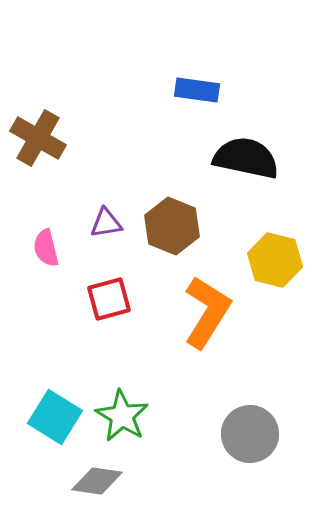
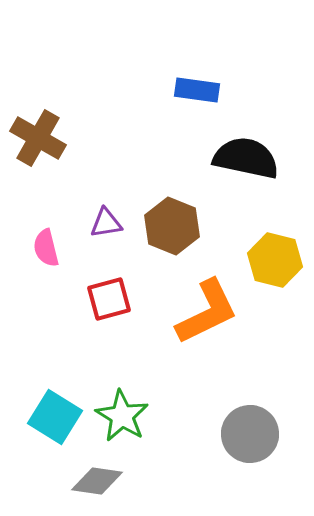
orange L-shape: rotated 32 degrees clockwise
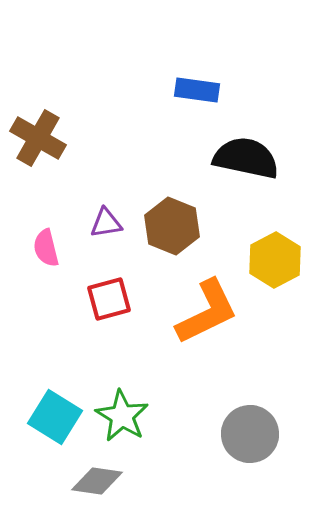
yellow hexagon: rotated 18 degrees clockwise
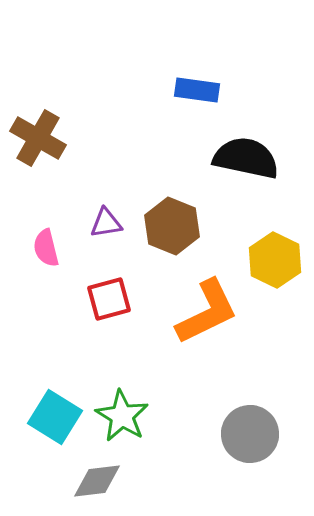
yellow hexagon: rotated 6 degrees counterclockwise
gray diamond: rotated 15 degrees counterclockwise
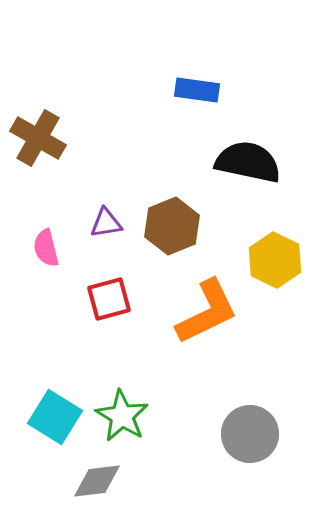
black semicircle: moved 2 px right, 4 px down
brown hexagon: rotated 16 degrees clockwise
